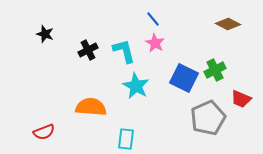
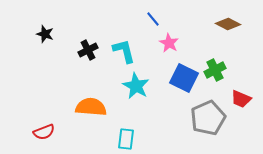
pink star: moved 14 px right
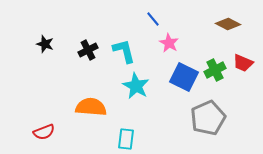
black star: moved 10 px down
blue square: moved 1 px up
red trapezoid: moved 2 px right, 36 px up
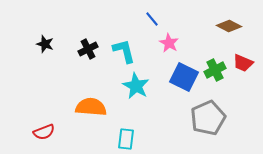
blue line: moved 1 px left
brown diamond: moved 1 px right, 2 px down
black cross: moved 1 px up
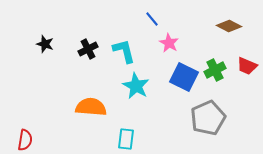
red trapezoid: moved 4 px right, 3 px down
red semicircle: moved 19 px left, 8 px down; rotated 60 degrees counterclockwise
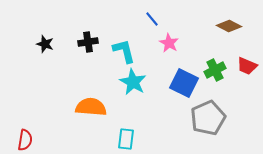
black cross: moved 7 px up; rotated 18 degrees clockwise
blue square: moved 6 px down
cyan star: moved 3 px left, 4 px up
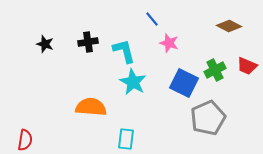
pink star: rotated 12 degrees counterclockwise
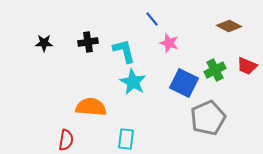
black star: moved 1 px left, 1 px up; rotated 18 degrees counterclockwise
red semicircle: moved 41 px right
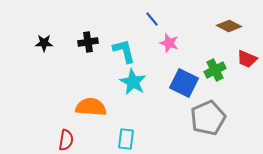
red trapezoid: moved 7 px up
